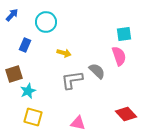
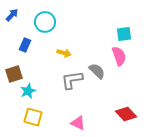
cyan circle: moved 1 px left
pink triangle: rotated 14 degrees clockwise
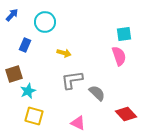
gray semicircle: moved 22 px down
yellow square: moved 1 px right, 1 px up
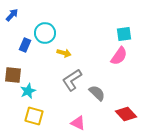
cyan circle: moved 11 px down
pink semicircle: rotated 54 degrees clockwise
brown square: moved 1 px left, 1 px down; rotated 24 degrees clockwise
gray L-shape: rotated 25 degrees counterclockwise
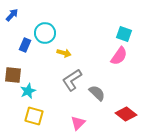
cyan square: rotated 28 degrees clockwise
red diamond: rotated 10 degrees counterclockwise
pink triangle: rotated 49 degrees clockwise
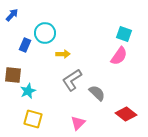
yellow arrow: moved 1 px left, 1 px down; rotated 16 degrees counterclockwise
yellow square: moved 1 px left, 3 px down
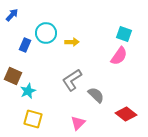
cyan circle: moved 1 px right
yellow arrow: moved 9 px right, 12 px up
brown square: moved 1 px down; rotated 18 degrees clockwise
gray semicircle: moved 1 px left, 2 px down
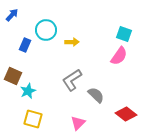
cyan circle: moved 3 px up
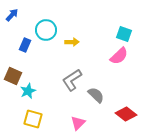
pink semicircle: rotated 12 degrees clockwise
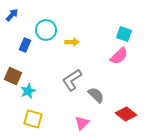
pink triangle: moved 4 px right
